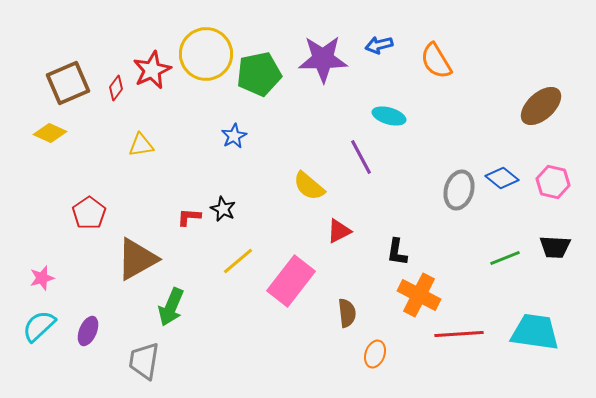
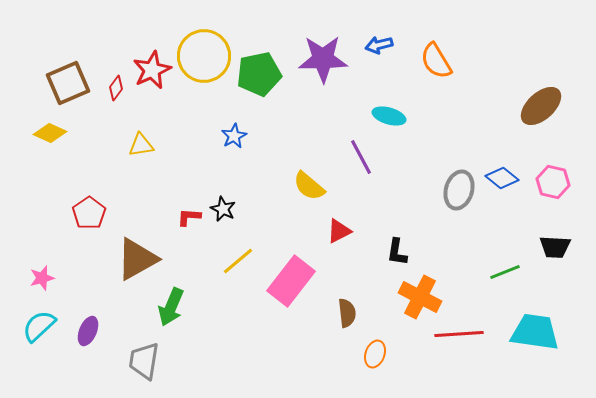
yellow circle: moved 2 px left, 2 px down
green line: moved 14 px down
orange cross: moved 1 px right, 2 px down
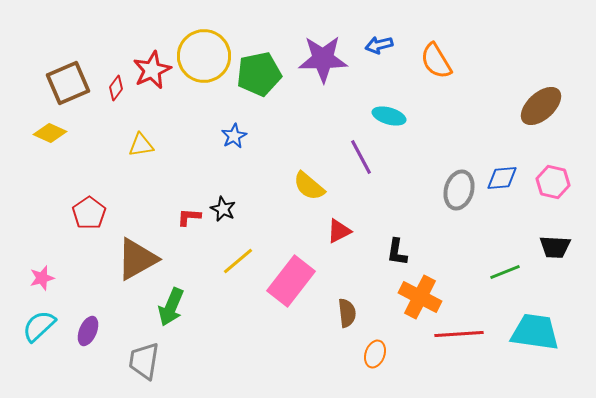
blue diamond: rotated 44 degrees counterclockwise
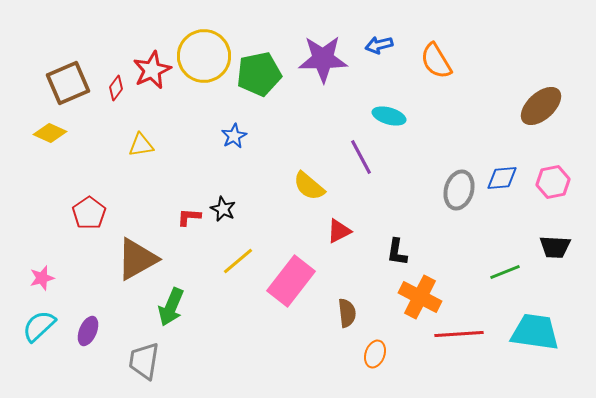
pink hexagon: rotated 24 degrees counterclockwise
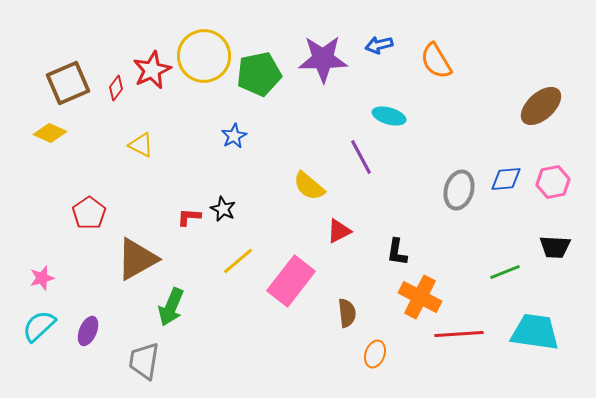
yellow triangle: rotated 36 degrees clockwise
blue diamond: moved 4 px right, 1 px down
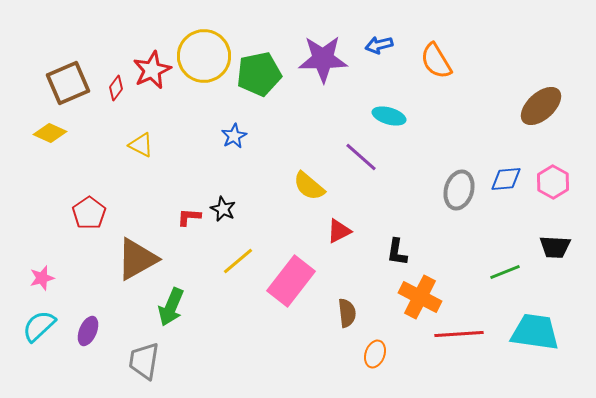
purple line: rotated 21 degrees counterclockwise
pink hexagon: rotated 20 degrees counterclockwise
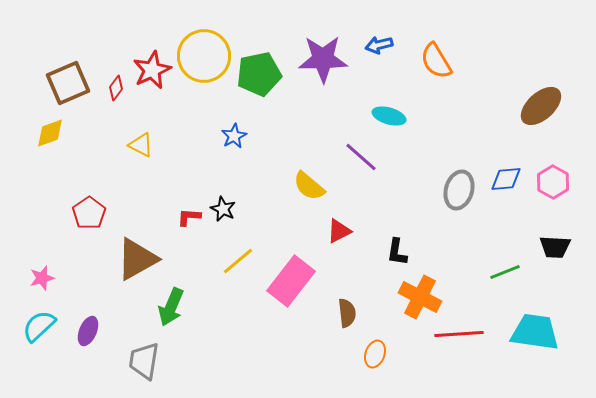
yellow diamond: rotated 44 degrees counterclockwise
